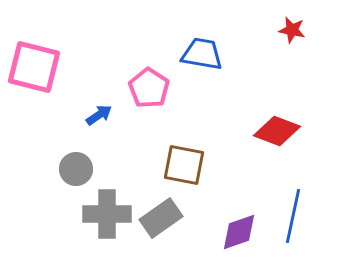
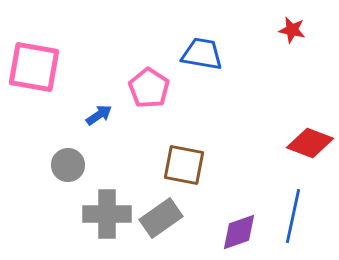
pink square: rotated 4 degrees counterclockwise
red diamond: moved 33 px right, 12 px down
gray circle: moved 8 px left, 4 px up
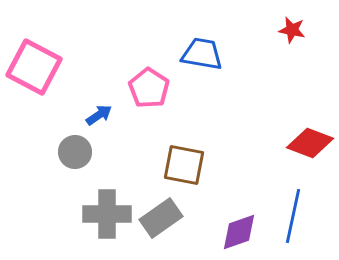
pink square: rotated 18 degrees clockwise
gray circle: moved 7 px right, 13 px up
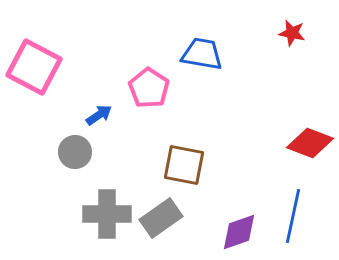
red star: moved 3 px down
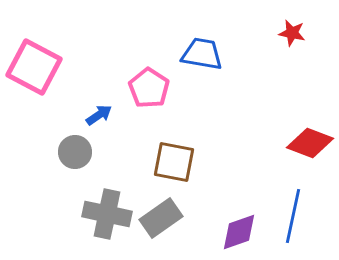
brown square: moved 10 px left, 3 px up
gray cross: rotated 12 degrees clockwise
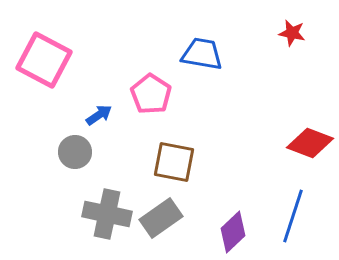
pink square: moved 10 px right, 7 px up
pink pentagon: moved 2 px right, 6 px down
blue line: rotated 6 degrees clockwise
purple diamond: moved 6 px left; rotated 24 degrees counterclockwise
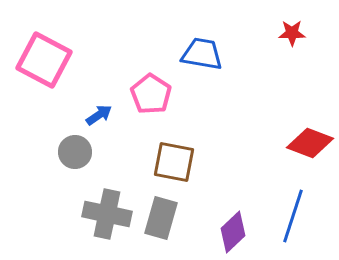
red star: rotated 12 degrees counterclockwise
gray rectangle: rotated 39 degrees counterclockwise
